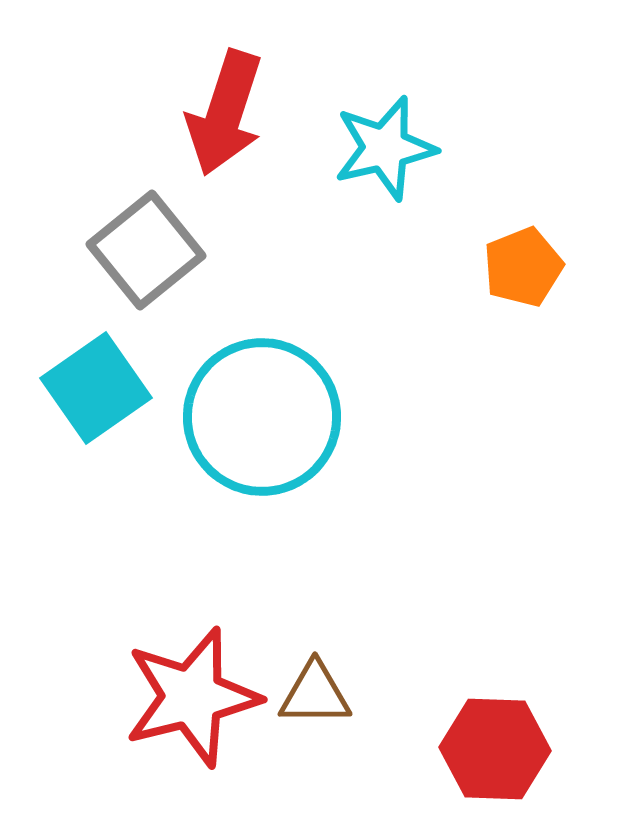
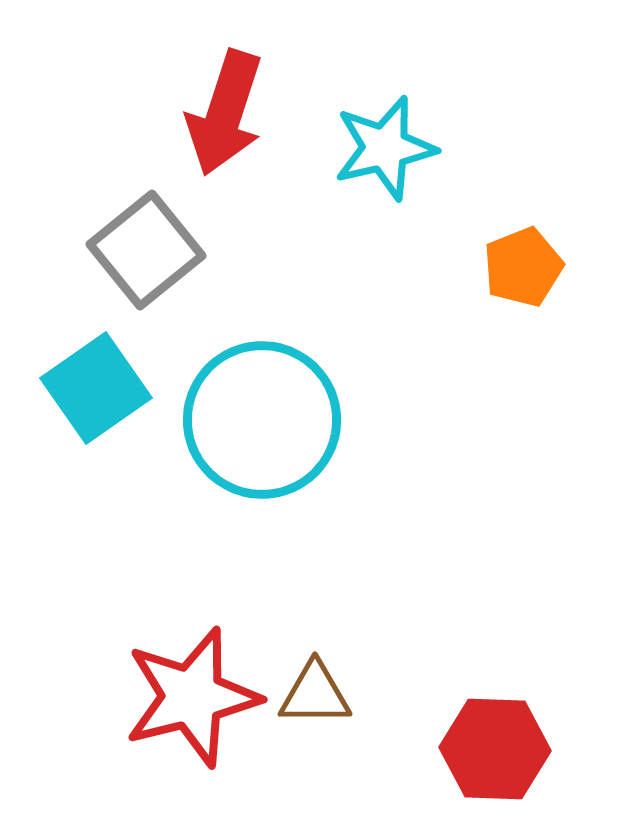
cyan circle: moved 3 px down
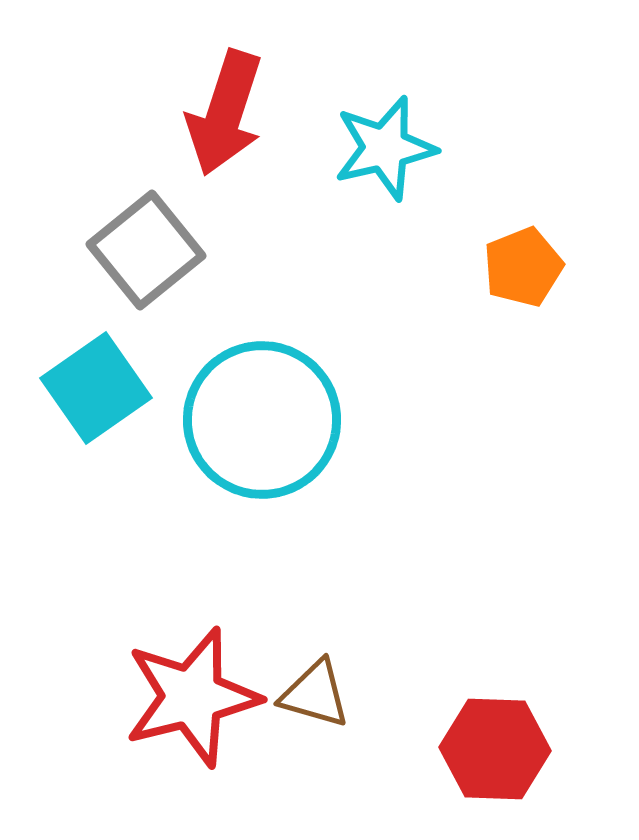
brown triangle: rotated 16 degrees clockwise
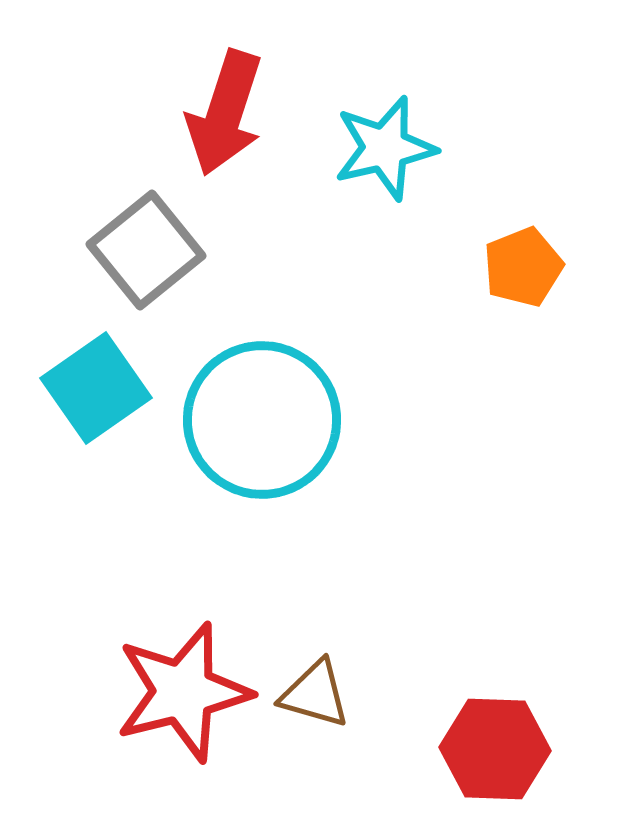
red star: moved 9 px left, 5 px up
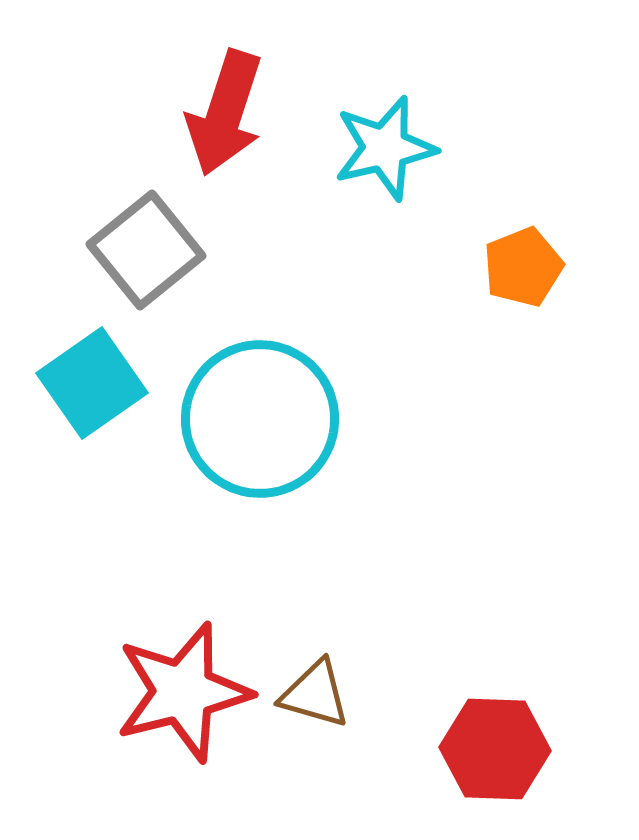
cyan square: moved 4 px left, 5 px up
cyan circle: moved 2 px left, 1 px up
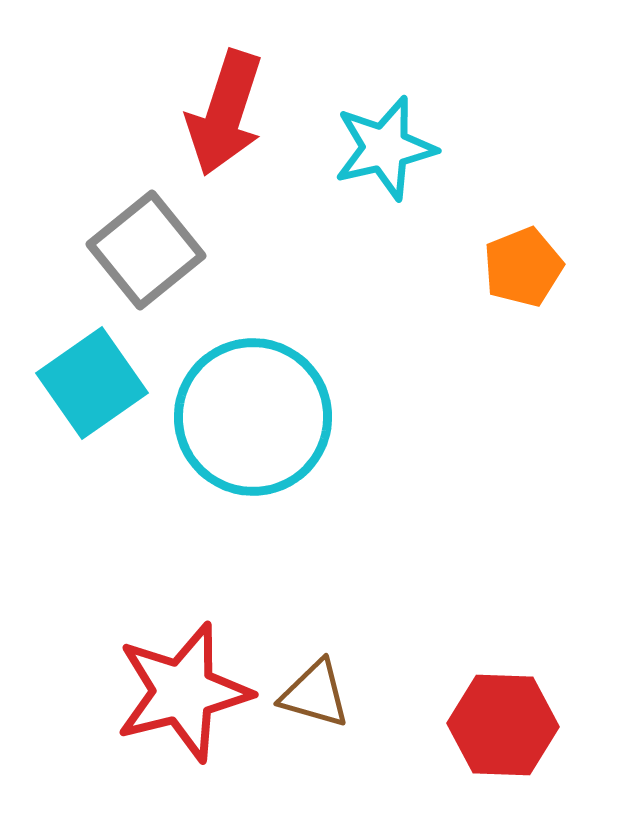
cyan circle: moved 7 px left, 2 px up
red hexagon: moved 8 px right, 24 px up
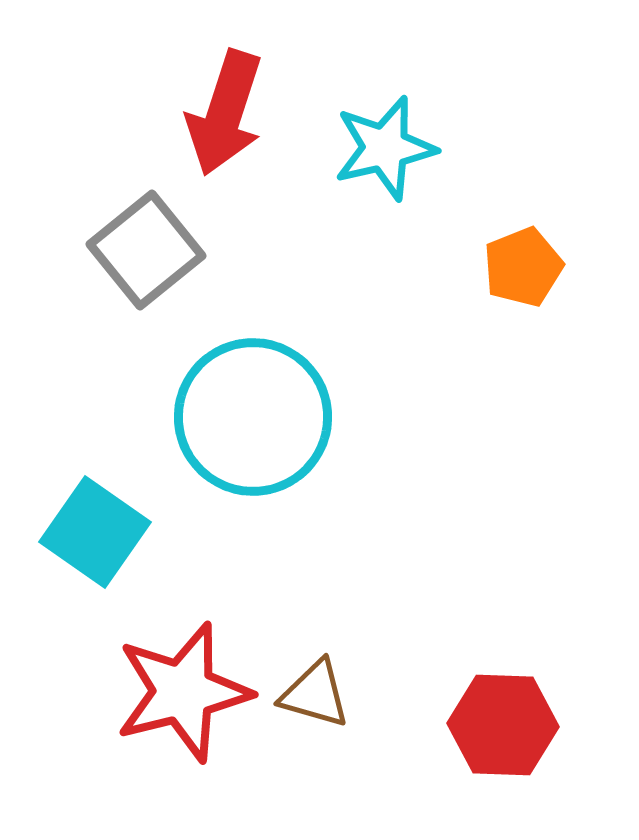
cyan square: moved 3 px right, 149 px down; rotated 20 degrees counterclockwise
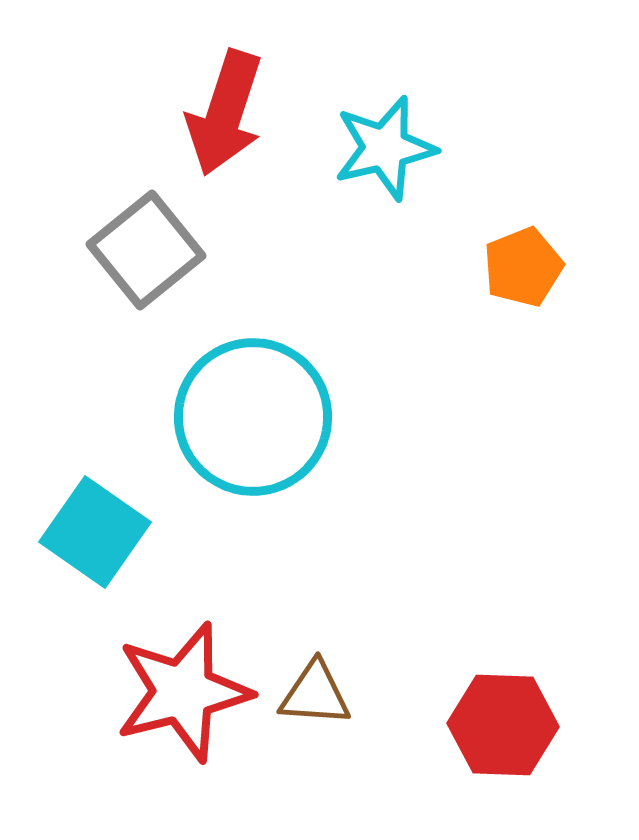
brown triangle: rotated 12 degrees counterclockwise
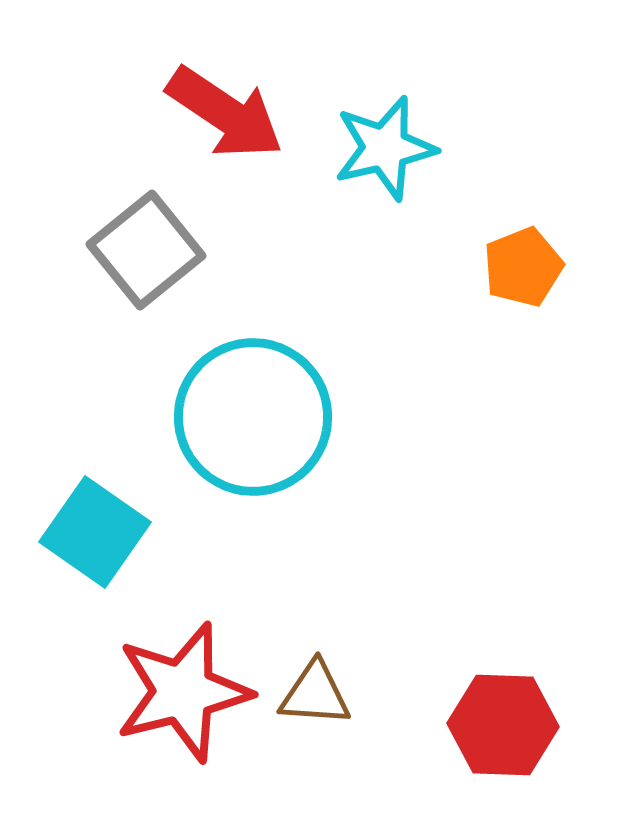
red arrow: rotated 74 degrees counterclockwise
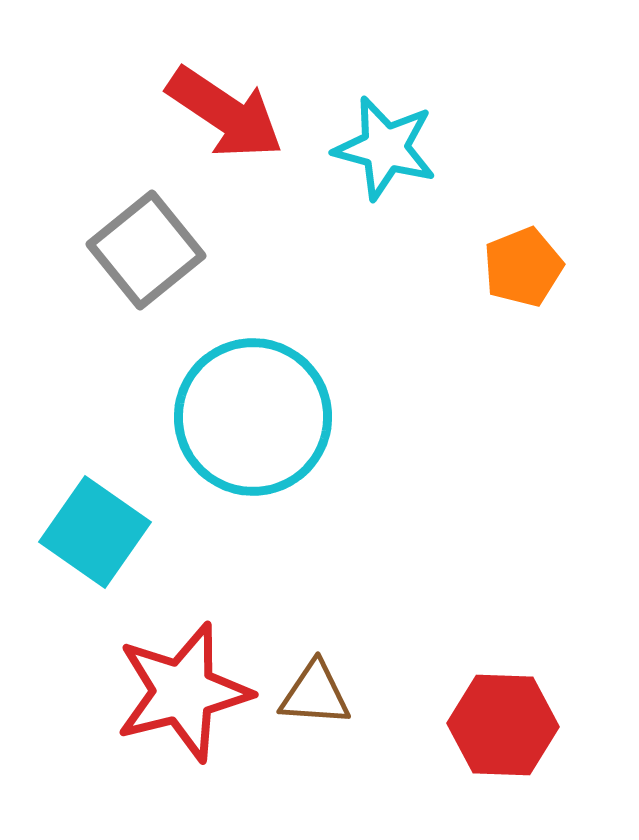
cyan star: rotated 28 degrees clockwise
